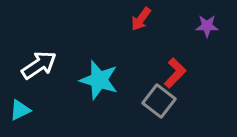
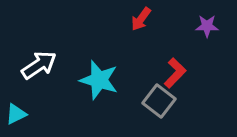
cyan triangle: moved 4 px left, 4 px down
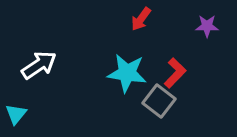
cyan star: moved 28 px right, 7 px up; rotated 9 degrees counterclockwise
cyan triangle: rotated 25 degrees counterclockwise
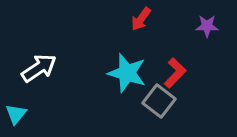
white arrow: moved 3 px down
cyan star: rotated 9 degrees clockwise
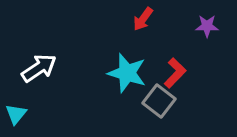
red arrow: moved 2 px right
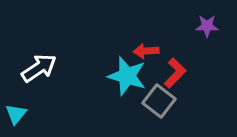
red arrow: moved 3 px right, 32 px down; rotated 50 degrees clockwise
cyan star: moved 3 px down
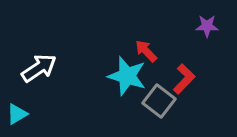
red arrow: rotated 50 degrees clockwise
red L-shape: moved 9 px right, 6 px down
cyan triangle: moved 1 px right; rotated 20 degrees clockwise
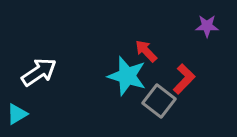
white arrow: moved 4 px down
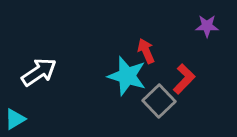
red arrow: rotated 20 degrees clockwise
gray square: rotated 8 degrees clockwise
cyan triangle: moved 2 px left, 5 px down
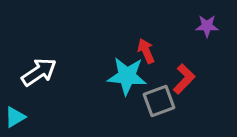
cyan star: rotated 12 degrees counterclockwise
gray square: rotated 24 degrees clockwise
cyan triangle: moved 2 px up
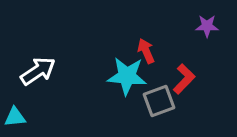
white arrow: moved 1 px left, 1 px up
cyan triangle: rotated 25 degrees clockwise
